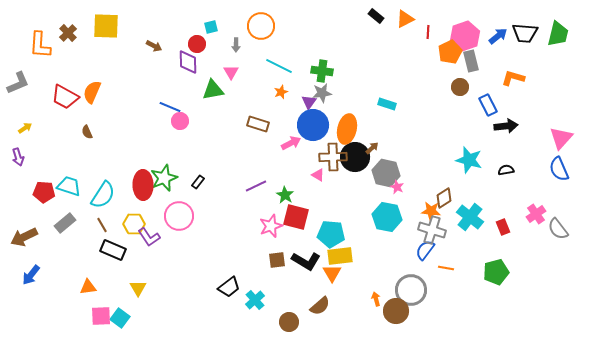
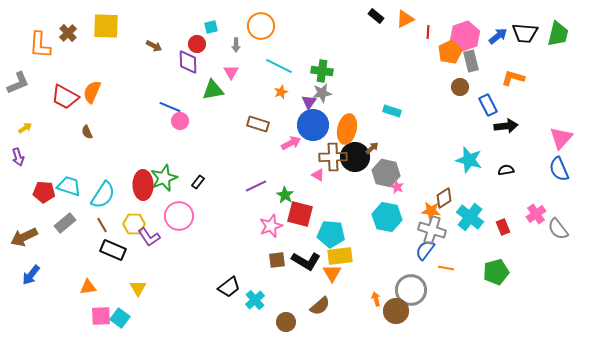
cyan rectangle at (387, 104): moved 5 px right, 7 px down
red square at (296, 217): moved 4 px right, 3 px up
brown circle at (289, 322): moved 3 px left
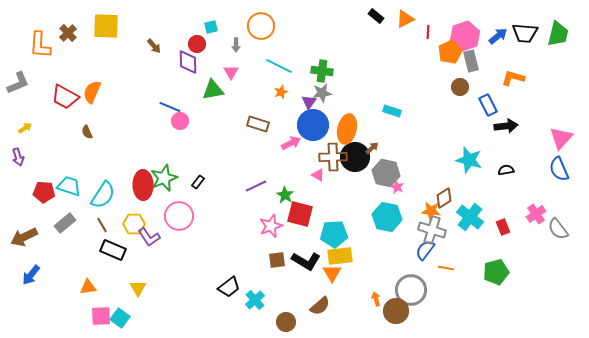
brown arrow at (154, 46): rotated 21 degrees clockwise
cyan pentagon at (331, 234): moved 3 px right; rotated 8 degrees counterclockwise
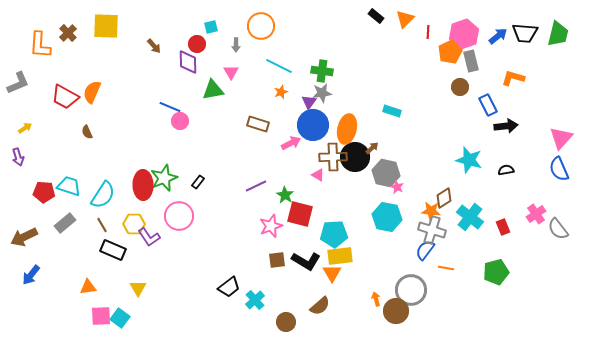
orange triangle at (405, 19): rotated 18 degrees counterclockwise
pink hexagon at (465, 36): moved 1 px left, 2 px up
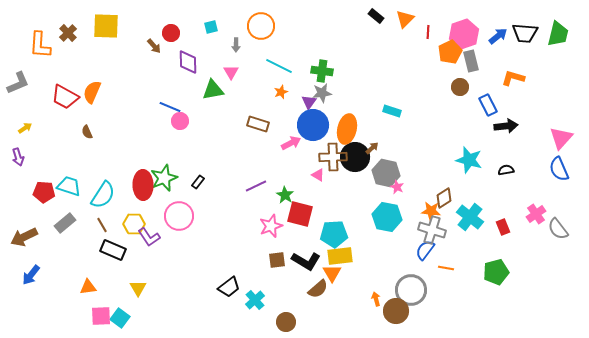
red circle at (197, 44): moved 26 px left, 11 px up
brown semicircle at (320, 306): moved 2 px left, 17 px up
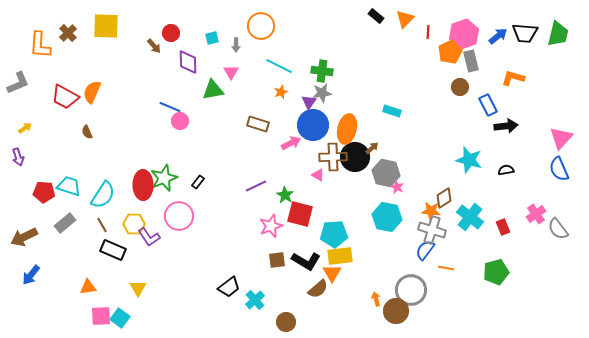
cyan square at (211, 27): moved 1 px right, 11 px down
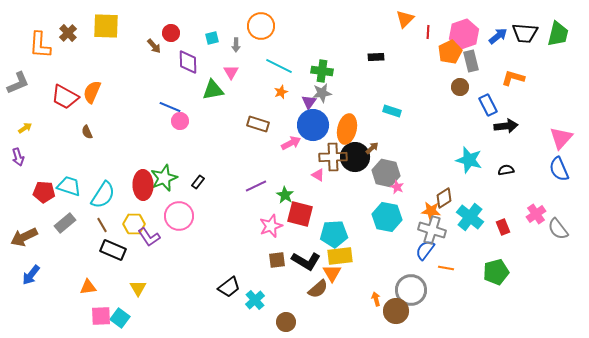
black rectangle at (376, 16): moved 41 px down; rotated 42 degrees counterclockwise
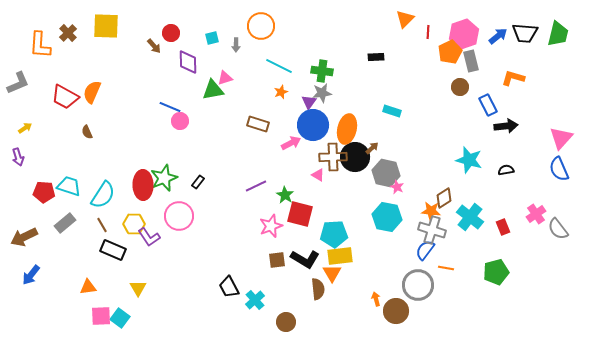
pink triangle at (231, 72): moved 6 px left, 6 px down; rotated 42 degrees clockwise
black L-shape at (306, 261): moved 1 px left, 2 px up
black trapezoid at (229, 287): rotated 100 degrees clockwise
brown semicircle at (318, 289): rotated 55 degrees counterclockwise
gray circle at (411, 290): moved 7 px right, 5 px up
